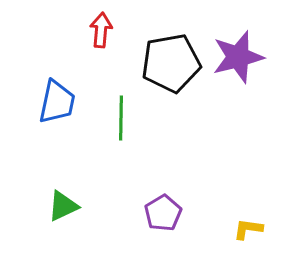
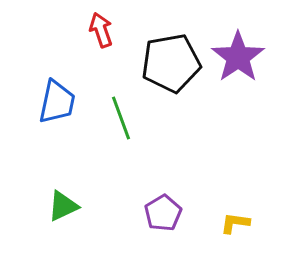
red arrow: rotated 24 degrees counterclockwise
purple star: rotated 20 degrees counterclockwise
green line: rotated 21 degrees counterclockwise
yellow L-shape: moved 13 px left, 6 px up
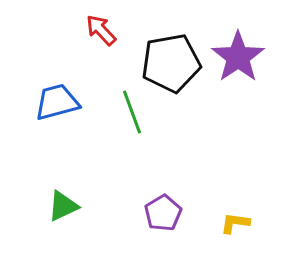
red arrow: rotated 24 degrees counterclockwise
blue trapezoid: rotated 117 degrees counterclockwise
green line: moved 11 px right, 6 px up
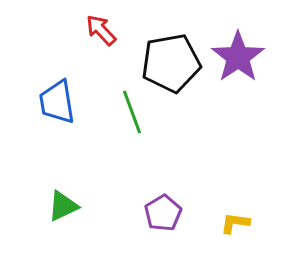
blue trapezoid: rotated 84 degrees counterclockwise
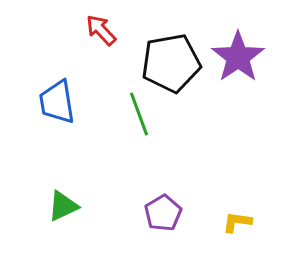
green line: moved 7 px right, 2 px down
yellow L-shape: moved 2 px right, 1 px up
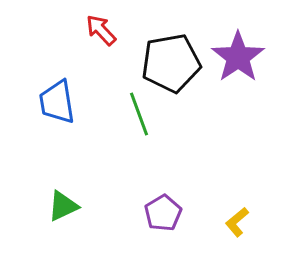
yellow L-shape: rotated 48 degrees counterclockwise
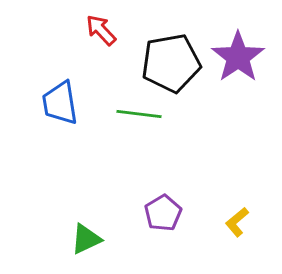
blue trapezoid: moved 3 px right, 1 px down
green line: rotated 63 degrees counterclockwise
green triangle: moved 23 px right, 33 px down
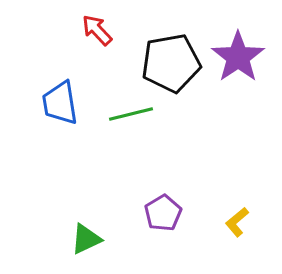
red arrow: moved 4 px left
green line: moved 8 px left; rotated 21 degrees counterclockwise
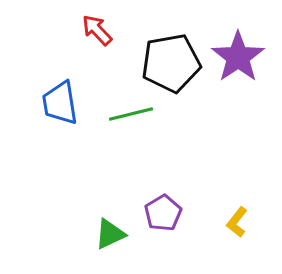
yellow L-shape: rotated 12 degrees counterclockwise
green triangle: moved 24 px right, 5 px up
